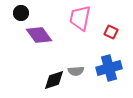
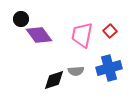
black circle: moved 6 px down
pink trapezoid: moved 2 px right, 17 px down
red square: moved 1 px left, 1 px up; rotated 24 degrees clockwise
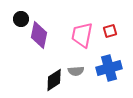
red square: rotated 24 degrees clockwise
purple diamond: rotated 48 degrees clockwise
black diamond: rotated 15 degrees counterclockwise
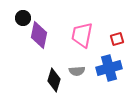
black circle: moved 2 px right, 1 px up
red square: moved 7 px right, 8 px down
gray semicircle: moved 1 px right
black diamond: rotated 40 degrees counterclockwise
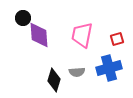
purple diamond: rotated 16 degrees counterclockwise
gray semicircle: moved 1 px down
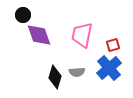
black circle: moved 3 px up
purple diamond: rotated 16 degrees counterclockwise
red square: moved 4 px left, 6 px down
blue cross: rotated 25 degrees counterclockwise
black diamond: moved 1 px right, 3 px up
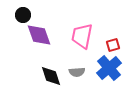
pink trapezoid: moved 1 px down
black diamond: moved 4 px left, 1 px up; rotated 35 degrees counterclockwise
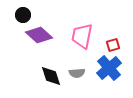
purple diamond: rotated 28 degrees counterclockwise
gray semicircle: moved 1 px down
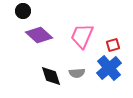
black circle: moved 4 px up
pink trapezoid: rotated 12 degrees clockwise
